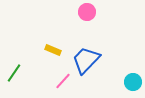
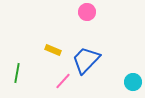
green line: moved 3 px right; rotated 24 degrees counterclockwise
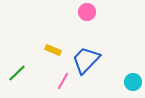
green line: rotated 36 degrees clockwise
pink line: rotated 12 degrees counterclockwise
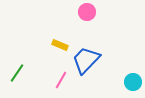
yellow rectangle: moved 7 px right, 5 px up
green line: rotated 12 degrees counterclockwise
pink line: moved 2 px left, 1 px up
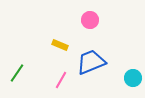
pink circle: moved 3 px right, 8 px down
blue trapezoid: moved 5 px right, 2 px down; rotated 24 degrees clockwise
cyan circle: moved 4 px up
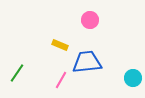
blue trapezoid: moved 4 px left; rotated 16 degrees clockwise
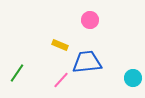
pink line: rotated 12 degrees clockwise
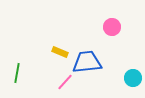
pink circle: moved 22 px right, 7 px down
yellow rectangle: moved 7 px down
green line: rotated 24 degrees counterclockwise
pink line: moved 4 px right, 2 px down
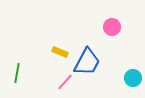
blue trapezoid: rotated 124 degrees clockwise
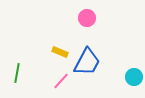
pink circle: moved 25 px left, 9 px up
cyan circle: moved 1 px right, 1 px up
pink line: moved 4 px left, 1 px up
